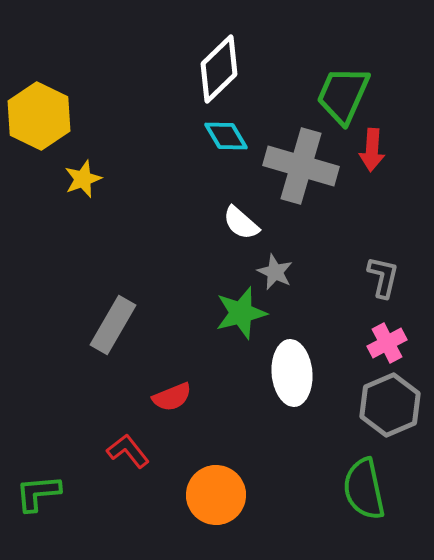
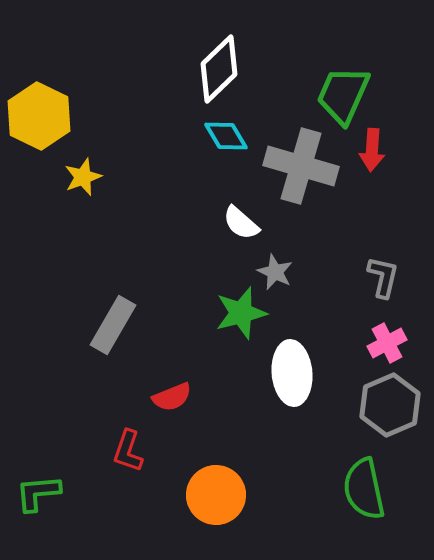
yellow star: moved 2 px up
red L-shape: rotated 123 degrees counterclockwise
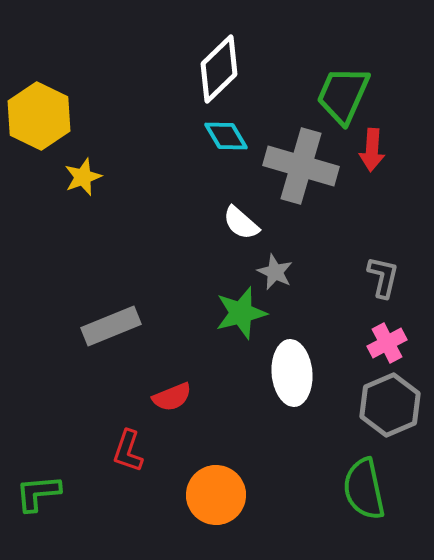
gray rectangle: moved 2 px left, 1 px down; rotated 38 degrees clockwise
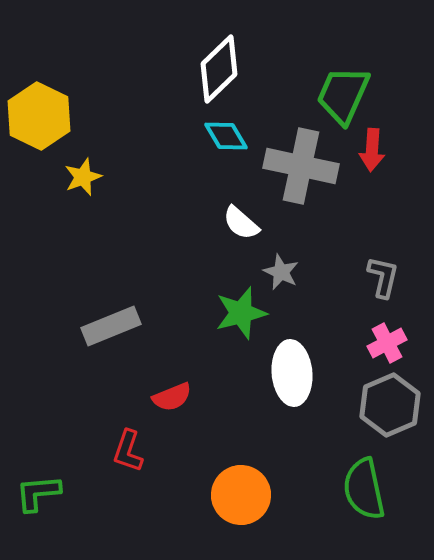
gray cross: rotated 4 degrees counterclockwise
gray star: moved 6 px right
orange circle: moved 25 px right
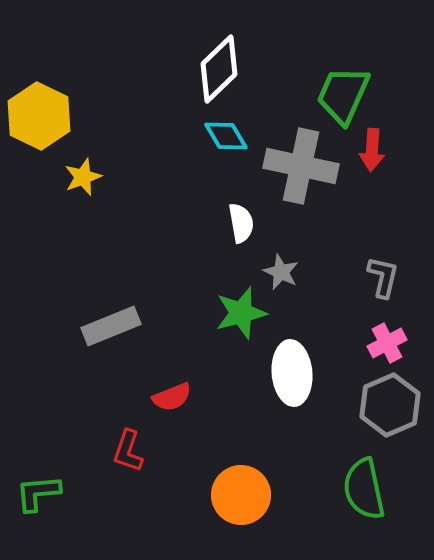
white semicircle: rotated 141 degrees counterclockwise
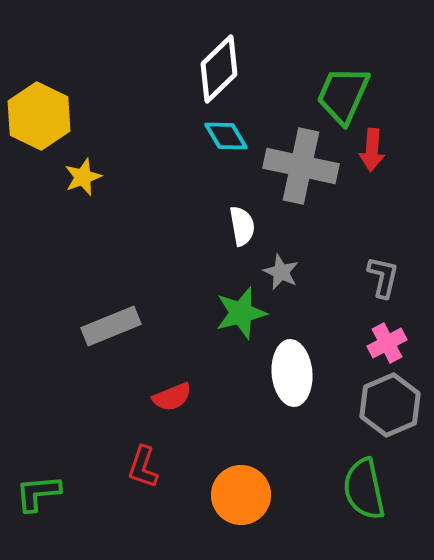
white semicircle: moved 1 px right, 3 px down
red L-shape: moved 15 px right, 16 px down
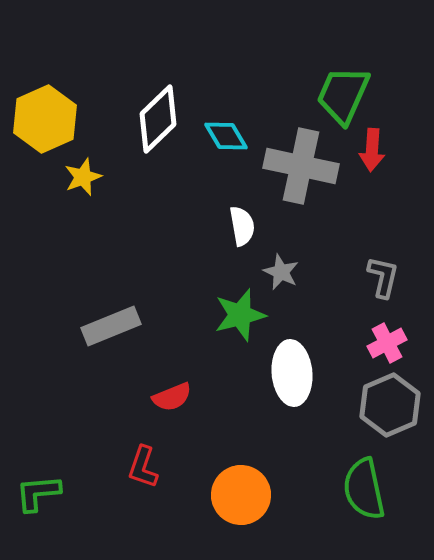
white diamond: moved 61 px left, 50 px down
yellow hexagon: moved 6 px right, 3 px down; rotated 10 degrees clockwise
green star: moved 1 px left, 2 px down
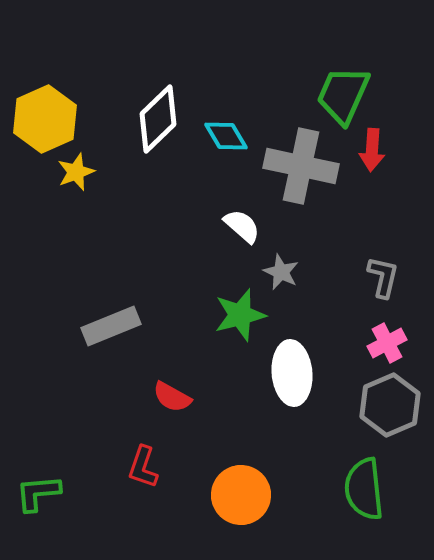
yellow star: moved 7 px left, 5 px up
white semicircle: rotated 39 degrees counterclockwise
red semicircle: rotated 51 degrees clockwise
green semicircle: rotated 6 degrees clockwise
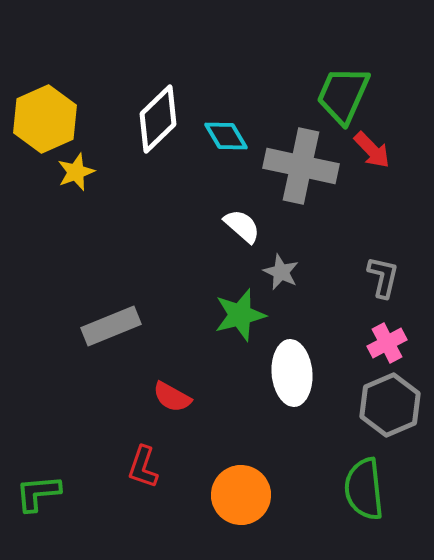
red arrow: rotated 48 degrees counterclockwise
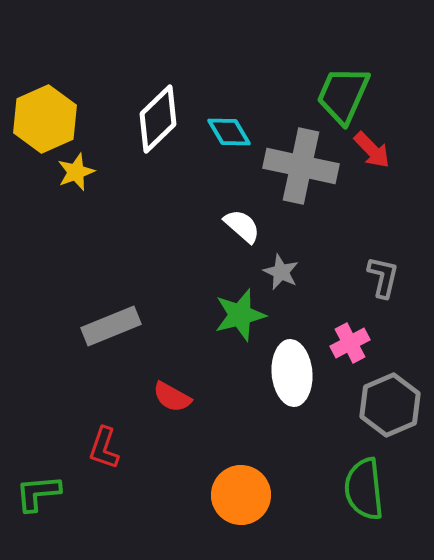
cyan diamond: moved 3 px right, 4 px up
pink cross: moved 37 px left
red L-shape: moved 39 px left, 19 px up
